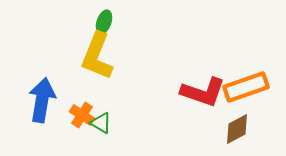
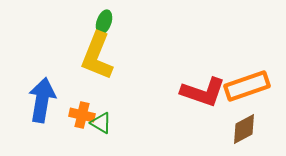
orange rectangle: moved 1 px right, 1 px up
orange cross: rotated 20 degrees counterclockwise
brown diamond: moved 7 px right
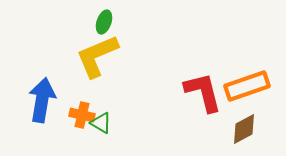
yellow L-shape: rotated 45 degrees clockwise
red L-shape: rotated 123 degrees counterclockwise
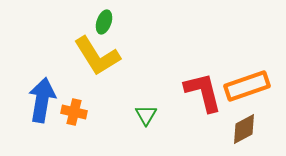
yellow L-shape: rotated 99 degrees counterclockwise
orange cross: moved 8 px left, 3 px up
green triangle: moved 45 px right, 8 px up; rotated 30 degrees clockwise
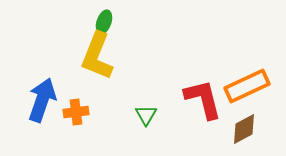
yellow L-shape: rotated 54 degrees clockwise
orange rectangle: rotated 6 degrees counterclockwise
red L-shape: moved 7 px down
blue arrow: rotated 9 degrees clockwise
orange cross: moved 2 px right; rotated 20 degrees counterclockwise
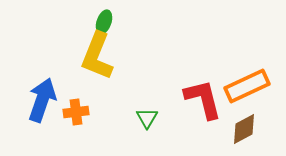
green triangle: moved 1 px right, 3 px down
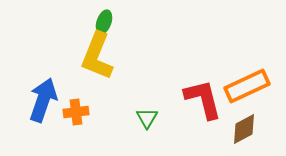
blue arrow: moved 1 px right
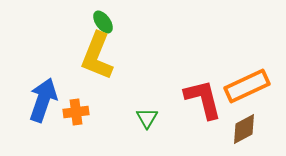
green ellipse: moved 1 px left; rotated 55 degrees counterclockwise
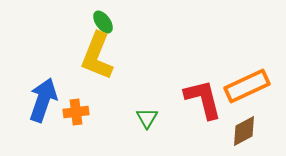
brown diamond: moved 2 px down
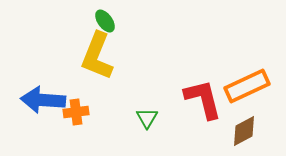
green ellipse: moved 2 px right, 1 px up
blue arrow: rotated 105 degrees counterclockwise
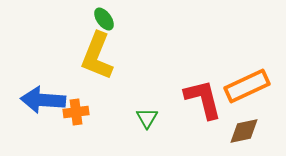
green ellipse: moved 1 px left, 2 px up
brown diamond: rotated 16 degrees clockwise
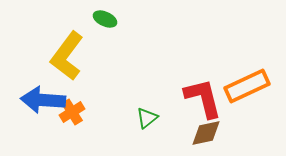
green ellipse: moved 1 px right; rotated 30 degrees counterclockwise
yellow L-shape: moved 30 px left; rotated 15 degrees clockwise
red L-shape: moved 1 px up
orange cross: moved 4 px left; rotated 25 degrees counterclockwise
green triangle: rotated 20 degrees clockwise
brown diamond: moved 38 px left, 2 px down
